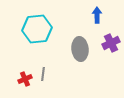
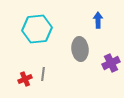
blue arrow: moved 1 px right, 5 px down
purple cross: moved 20 px down
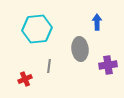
blue arrow: moved 1 px left, 2 px down
purple cross: moved 3 px left, 2 px down; rotated 18 degrees clockwise
gray line: moved 6 px right, 8 px up
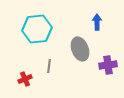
gray ellipse: rotated 15 degrees counterclockwise
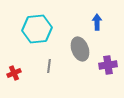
red cross: moved 11 px left, 6 px up
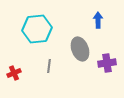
blue arrow: moved 1 px right, 2 px up
purple cross: moved 1 px left, 2 px up
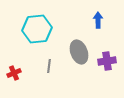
gray ellipse: moved 1 px left, 3 px down
purple cross: moved 2 px up
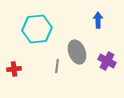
gray ellipse: moved 2 px left
purple cross: rotated 36 degrees clockwise
gray line: moved 8 px right
red cross: moved 4 px up; rotated 16 degrees clockwise
